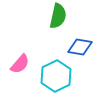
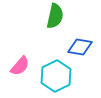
green semicircle: moved 3 px left
pink semicircle: moved 2 px down
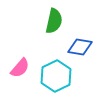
green semicircle: moved 1 px left, 5 px down
pink semicircle: moved 2 px down
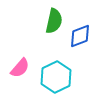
blue diamond: moved 11 px up; rotated 30 degrees counterclockwise
cyan hexagon: moved 1 px down
